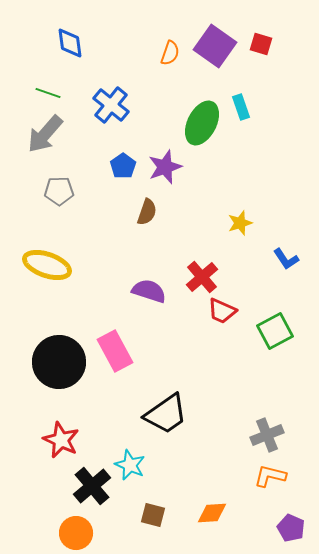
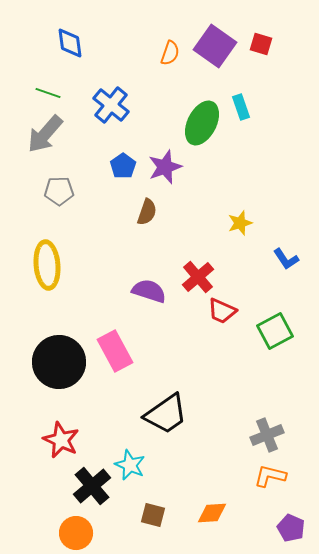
yellow ellipse: rotated 66 degrees clockwise
red cross: moved 4 px left
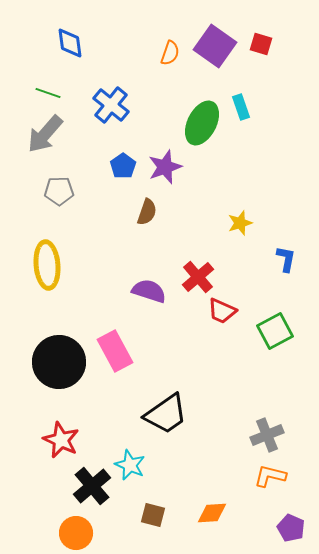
blue L-shape: rotated 136 degrees counterclockwise
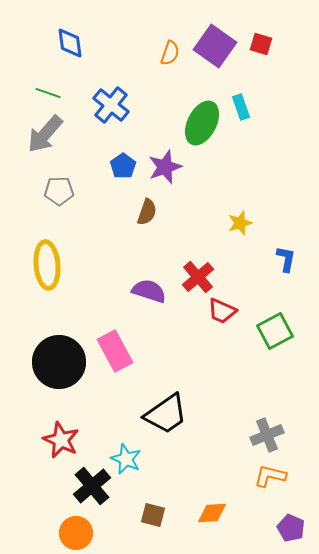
cyan star: moved 4 px left, 6 px up
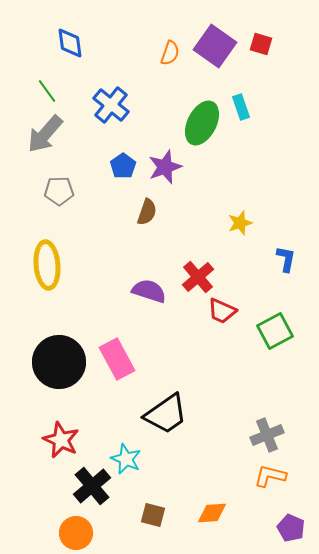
green line: moved 1 px left, 2 px up; rotated 35 degrees clockwise
pink rectangle: moved 2 px right, 8 px down
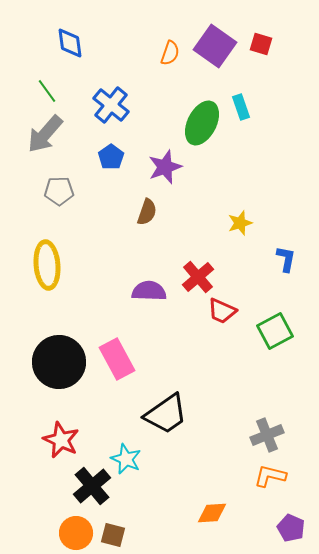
blue pentagon: moved 12 px left, 9 px up
purple semicircle: rotated 16 degrees counterclockwise
brown square: moved 40 px left, 20 px down
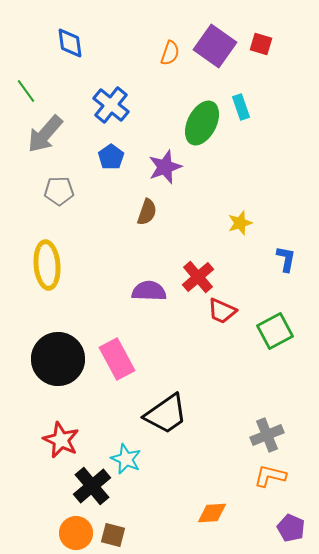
green line: moved 21 px left
black circle: moved 1 px left, 3 px up
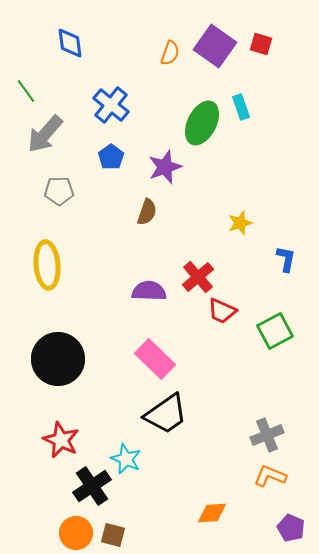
pink rectangle: moved 38 px right; rotated 18 degrees counterclockwise
orange L-shape: rotated 8 degrees clockwise
black cross: rotated 6 degrees clockwise
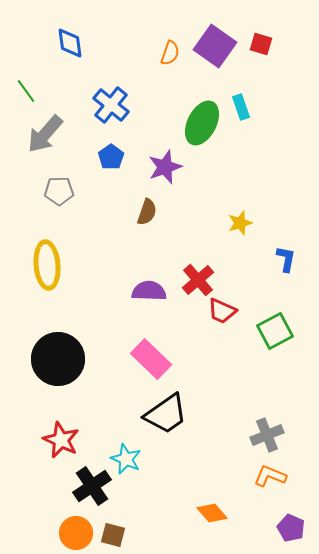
red cross: moved 3 px down
pink rectangle: moved 4 px left
orange diamond: rotated 52 degrees clockwise
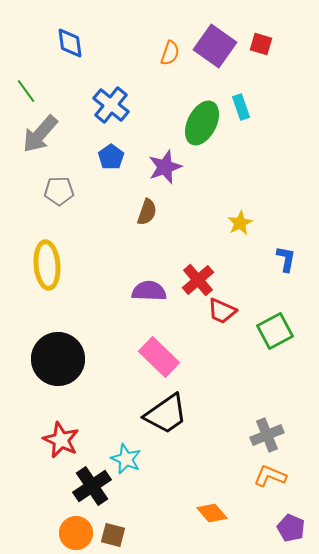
gray arrow: moved 5 px left
yellow star: rotated 10 degrees counterclockwise
pink rectangle: moved 8 px right, 2 px up
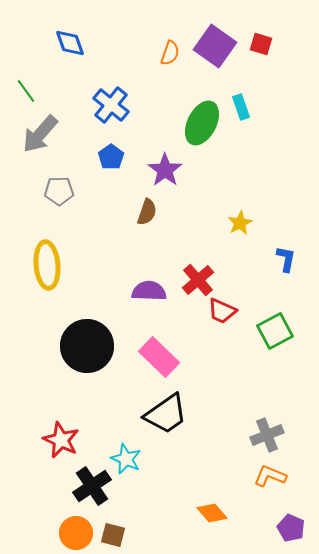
blue diamond: rotated 12 degrees counterclockwise
purple star: moved 3 px down; rotated 16 degrees counterclockwise
black circle: moved 29 px right, 13 px up
